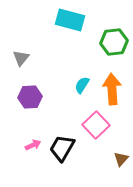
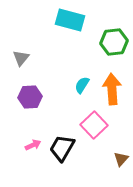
pink square: moved 2 px left
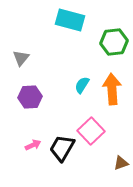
pink square: moved 3 px left, 6 px down
brown triangle: moved 4 px down; rotated 28 degrees clockwise
